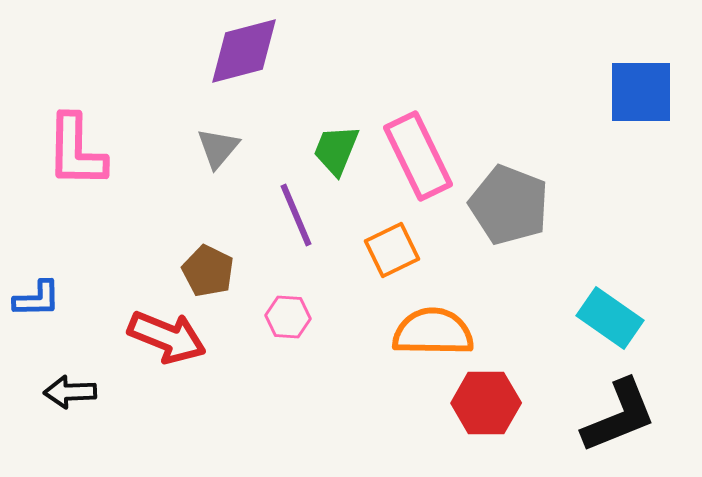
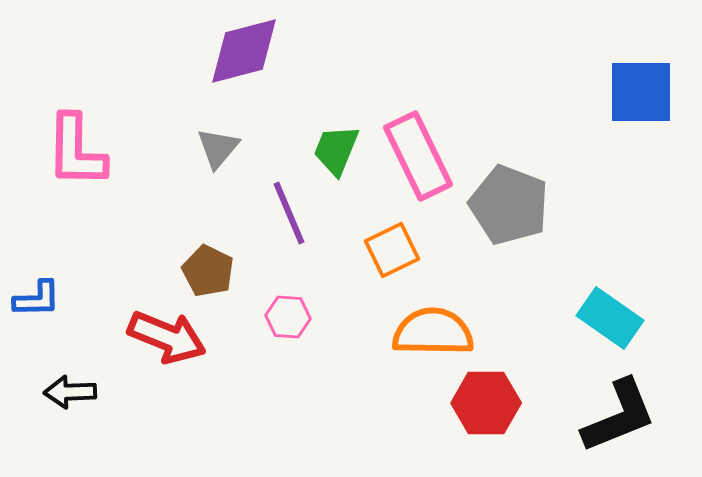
purple line: moved 7 px left, 2 px up
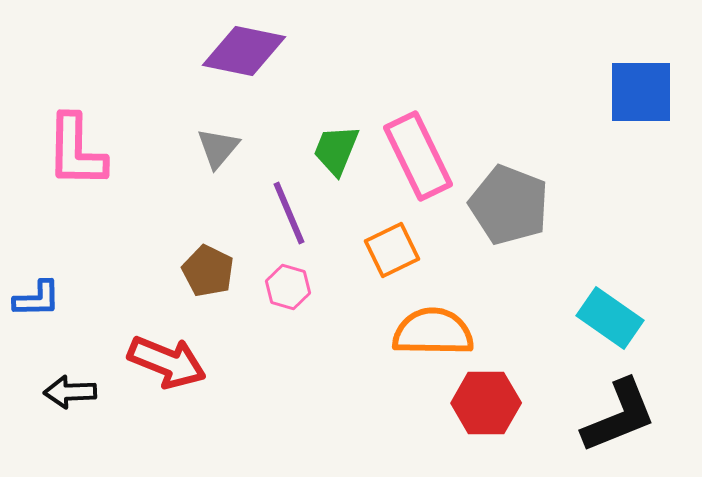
purple diamond: rotated 26 degrees clockwise
pink hexagon: moved 30 px up; rotated 12 degrees clockwise
red arrow: moved 25 px down
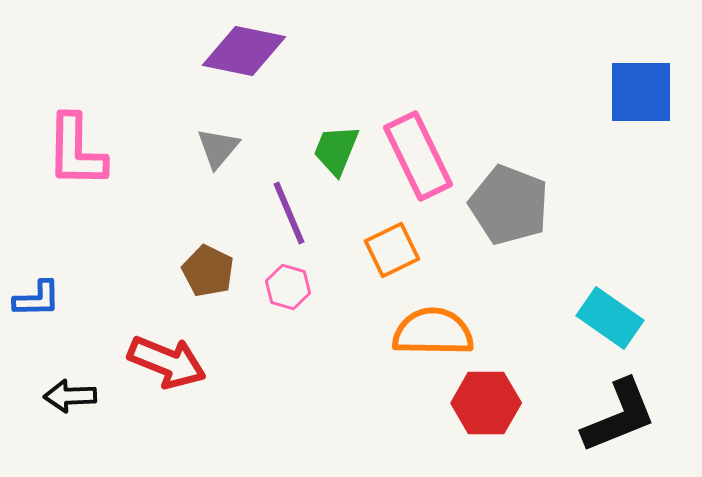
black arrow: moved 4 px down
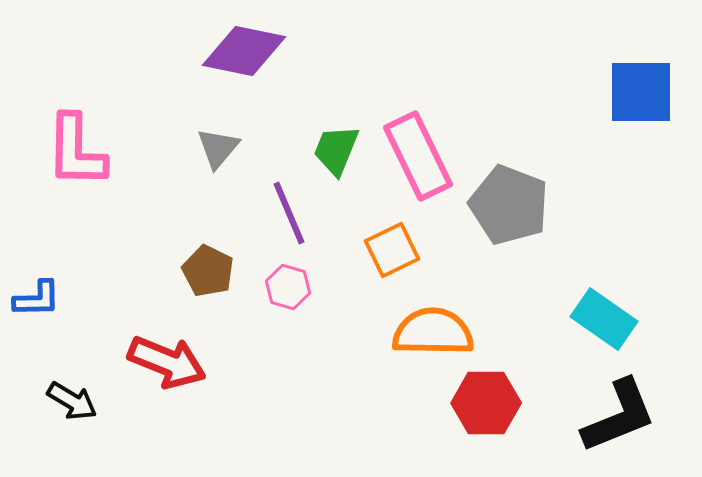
cyan rectangle: moved 6 px left, 1 px down
black arrow: moved 2 px right, 5 px down; rotated 147 degrees counterclockwise
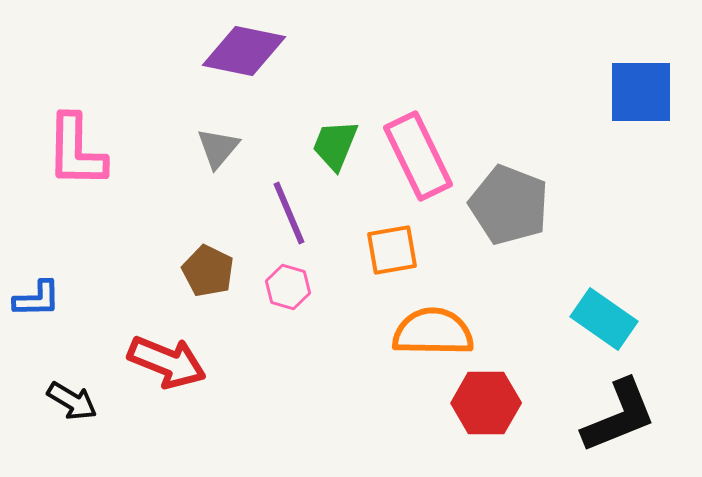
green trapezoid: moved 1 px left, 5 px up
orange square: rotated 16 degrees clockwise
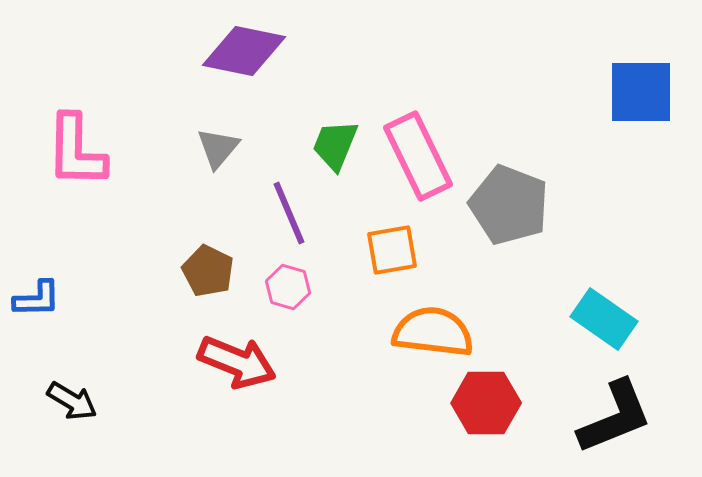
orange semicircle: rotated 6 degrees clockwise
red arrow: moved 70 px right
black L-shape: moved 4 px left, 1 px down
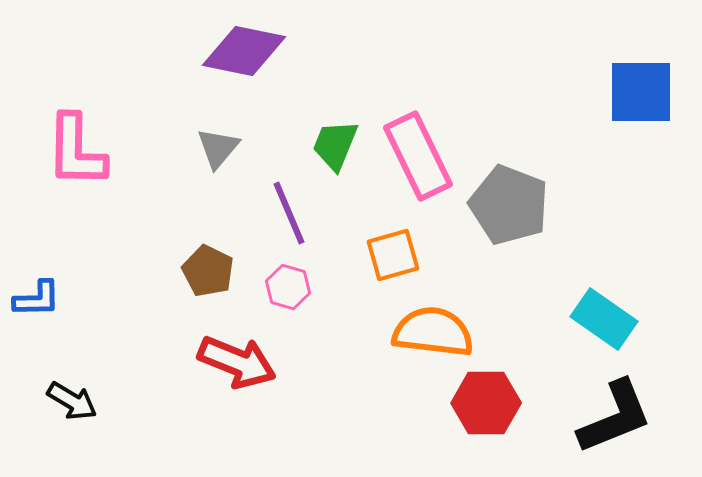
orange square: moved 1 px right, 5 px down; rotated 6 degrees counterclockwise
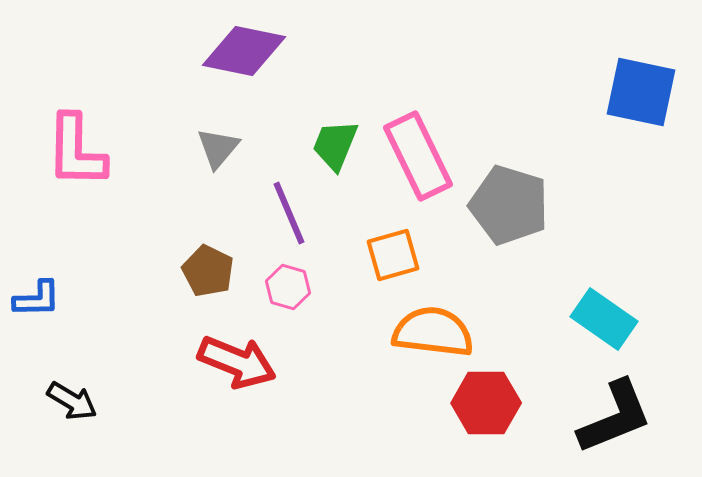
blue square: rotated 12 degrees clockwise
gray pentagon: rotated 4 degrees counterclockwise
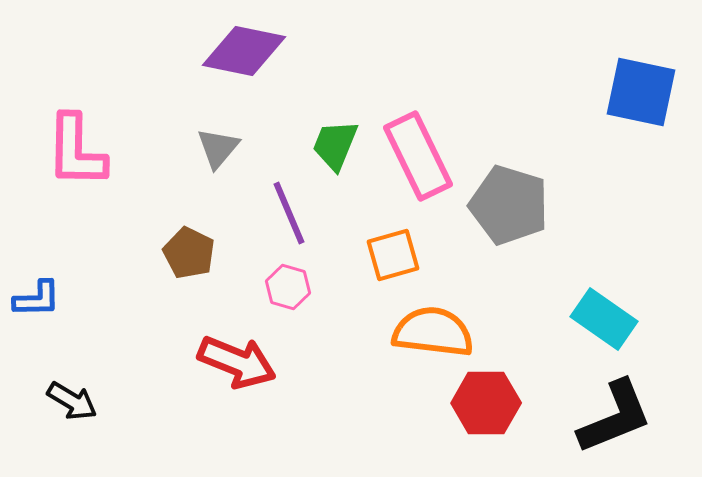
brown pentagon: moved 19 px left, 18 px up
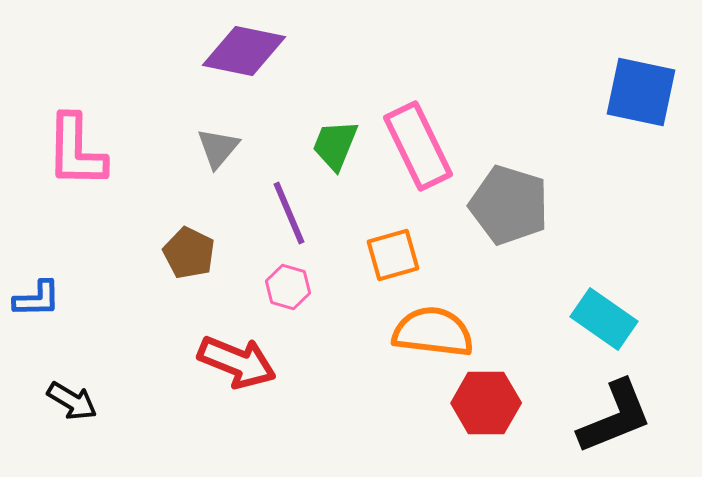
pink rectangle: moved 10 px up
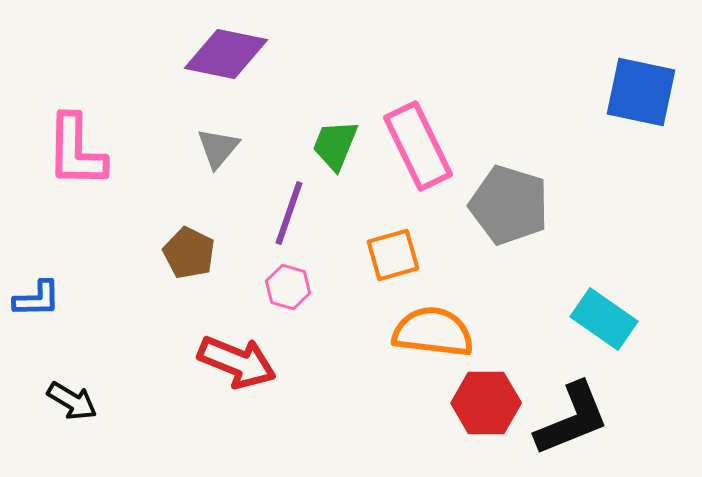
purple diamond: moved 18 px left, 3 px down
purple line: rotated 42 degrees clockwise
black L-shape: moved 43 px left, 2 px down
